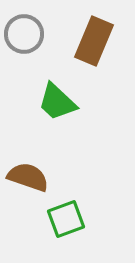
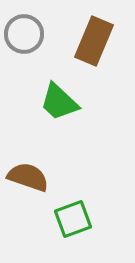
green trapezoid: moved 2 px right
green square: moved 7 px right
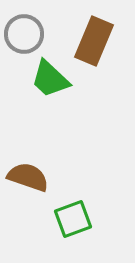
green trapezoid: moved 9 px left, 23 px up
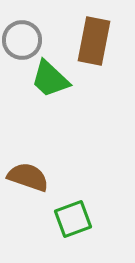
gray circle: moved 2 px left, 6 px down
brown rectangle: rotated 12 degrees counterclockwise
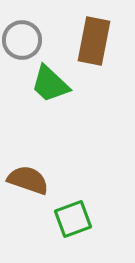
green trapezoid: moved 5 px down
brown semicircle: moved 3 px down
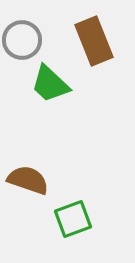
brown rectangle: rotated 33 degrees counterclockwise
